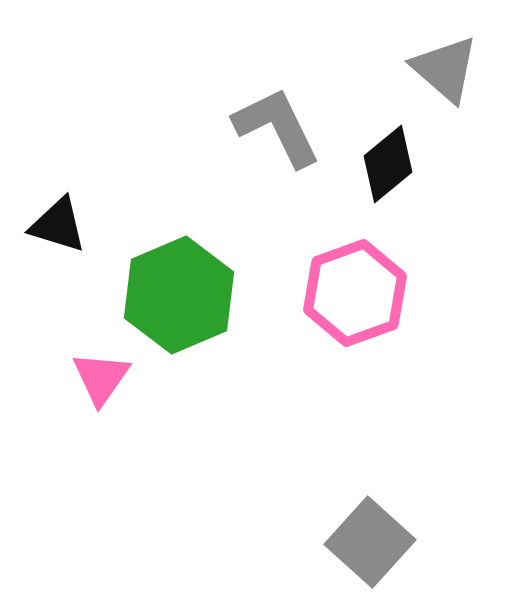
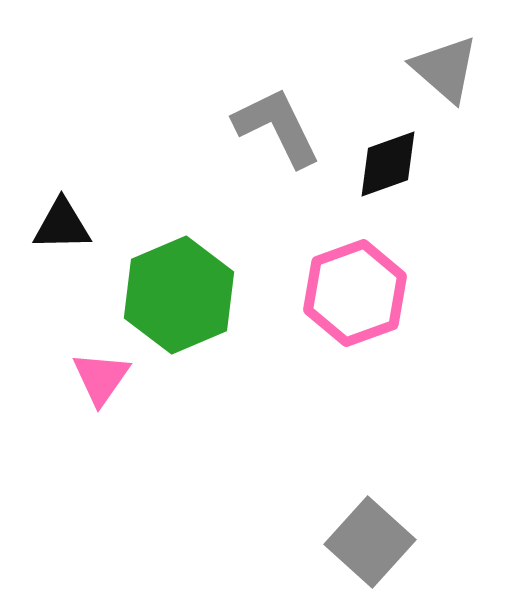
black diamond: rotated 20 degrees clockwise
black triangle: moved 4 px right; rotated 18 degrees counterclockwise
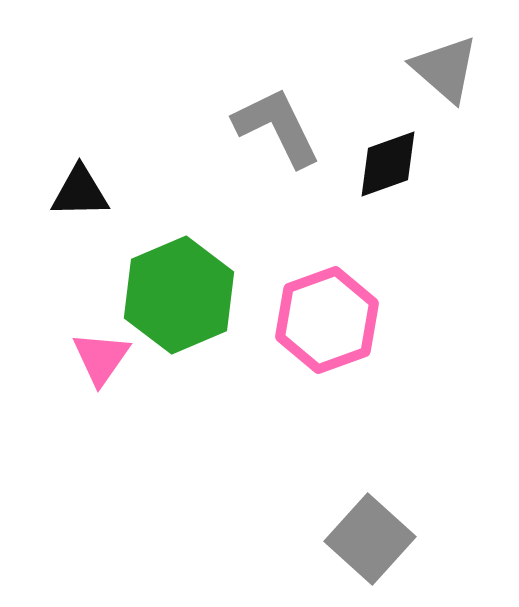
black triangle: moved 18 px right, 33 px up
pink hexagon: moved 28 px left, 27 px down
pink triangle: moved 20 px up
gray square: moved 3 px up
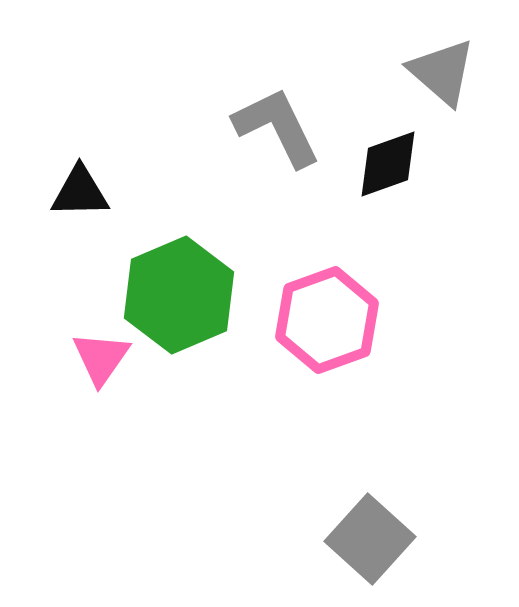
gray triangle: moved 3 px left, 3 px down
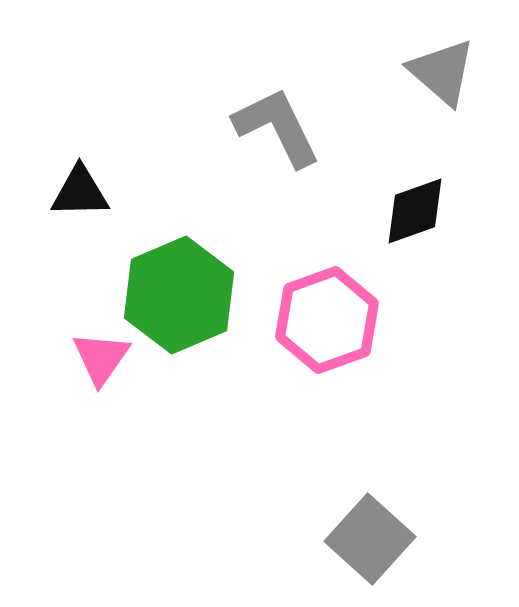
black diamond: moved 27 px right, 47 px down
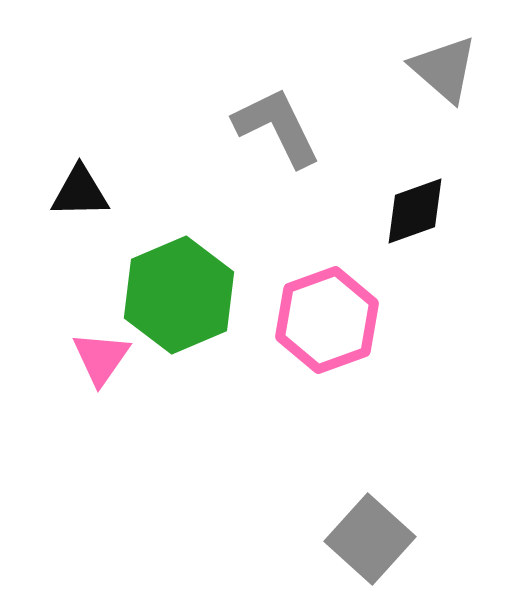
gray triangle: moved 2 px right, 3 px up
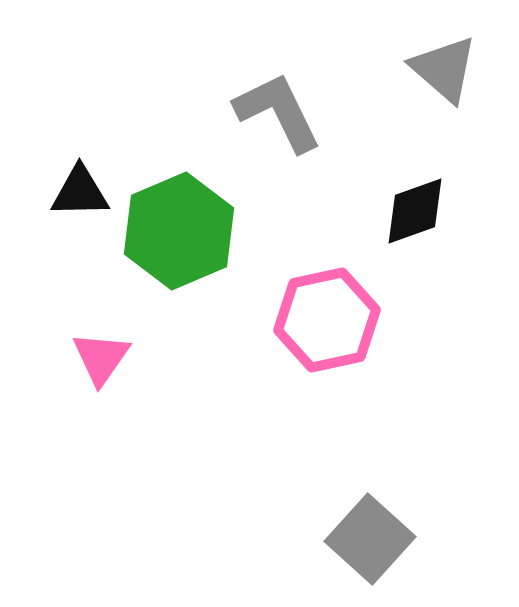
gray L-shape: moved 1 px right, 15 px up
green hexagon: moved 64 px up
pink hexagon: rotated 8 degrees clockwise
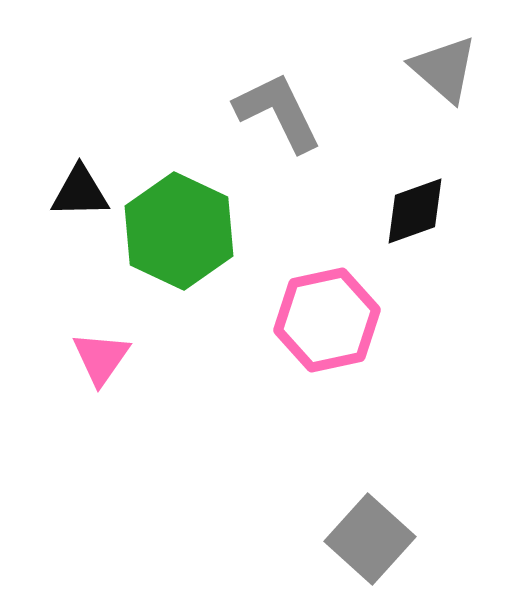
green hexagon: rotated 12 degrees counterclockwise
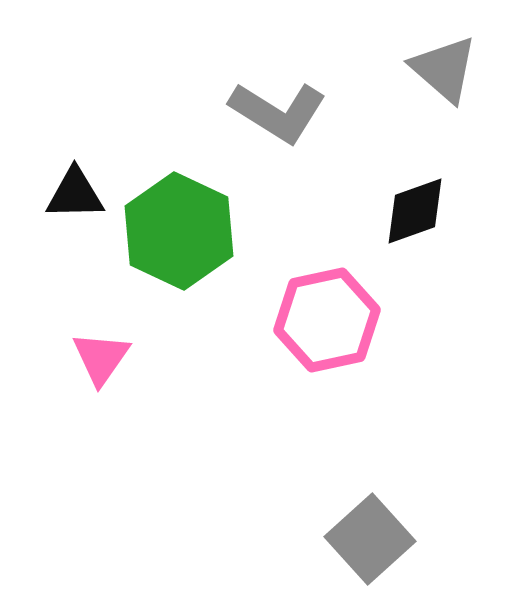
gray L-shape: rotated 148 degrees clockwise
black triangle: moved 5 px left, 2 px down
gray square: rotated 6 degrees clockwise
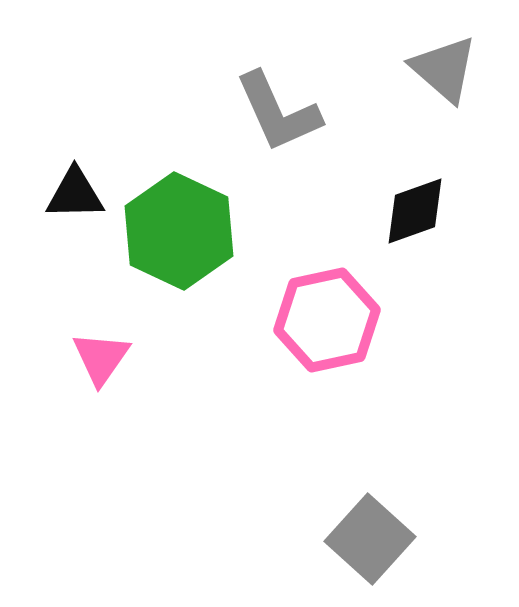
gray L-shape: rotated 34 degrees clockwise
gray square: rotated 6 degrees counterclockwise
